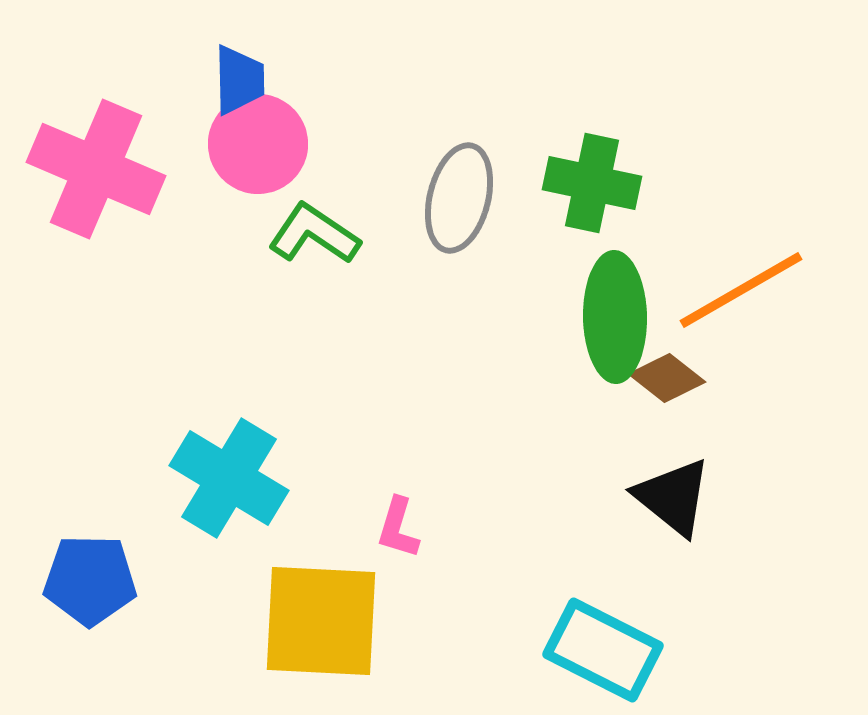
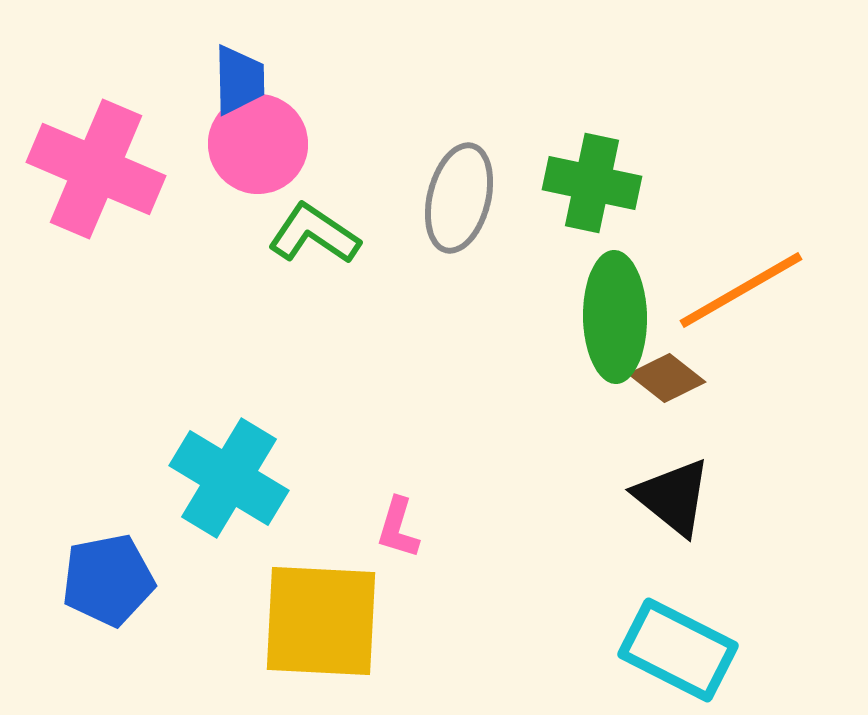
blue pentagon: moved 18 px right; rotated 12 degrees counterclockwise
cyan rectangle: moved 75 px right
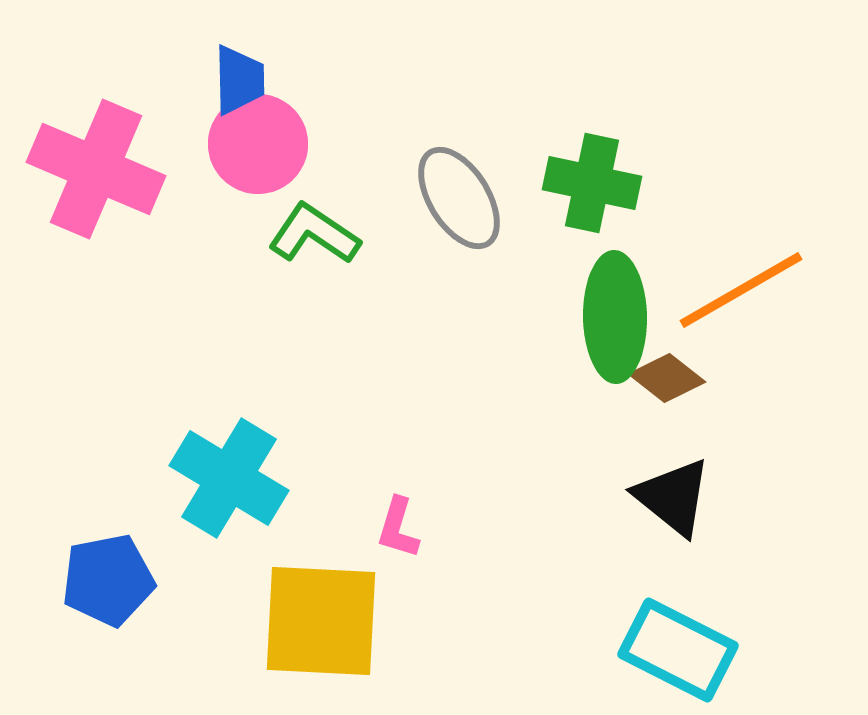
gray ellipse: rotated 46 degrees counterclockwise
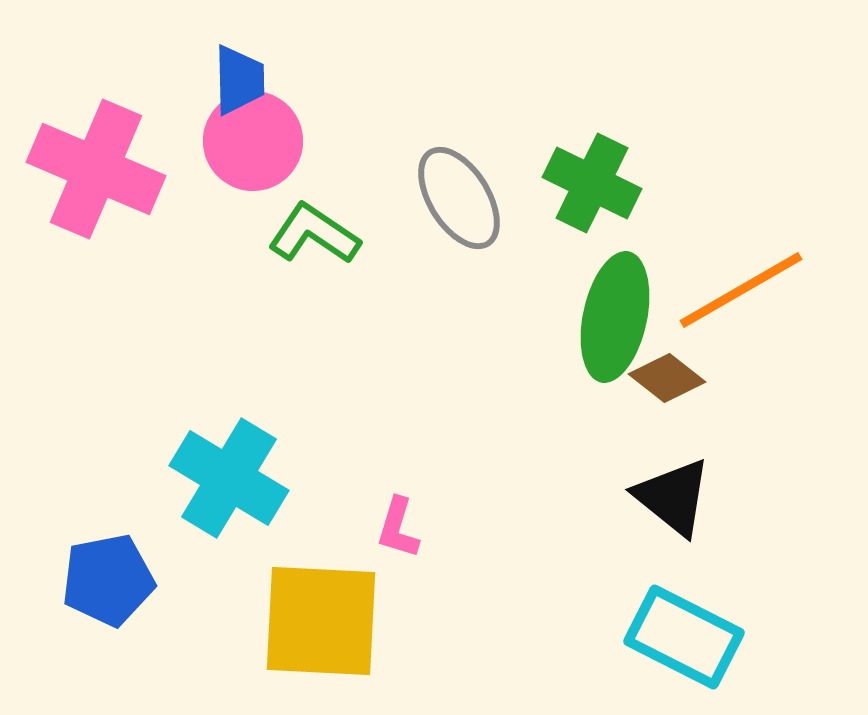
pink circle: moved 5 px left, 3 px up
green cross: rotated 14 degrees clockwise
green ellipse: rotated 13 degrees clockwise
cyan rectangle: moved 6 px right, 13 px up
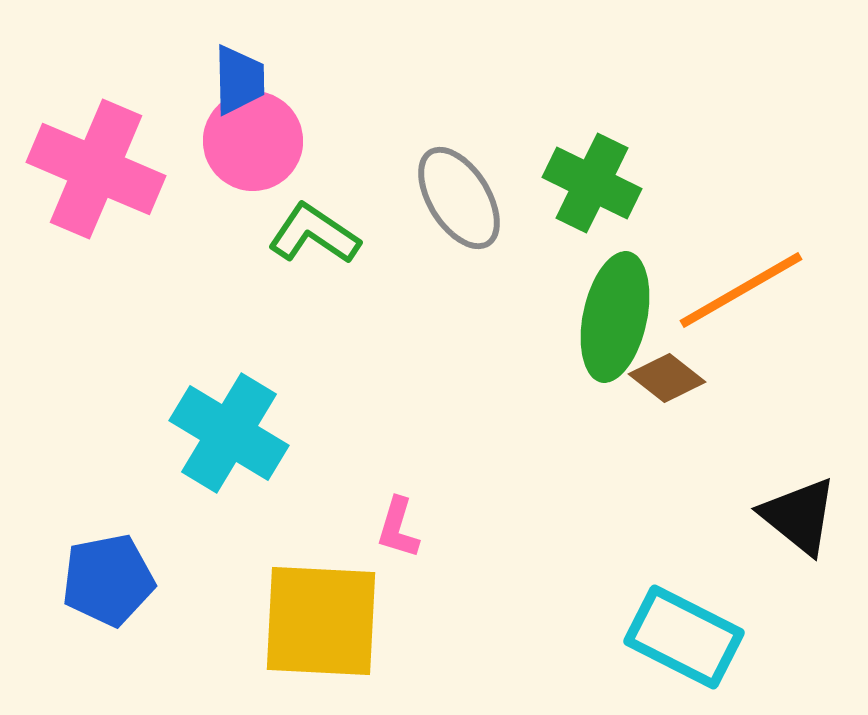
cyan cross: moved 45 px up
black triangle: moved 126 px right, 19 px down
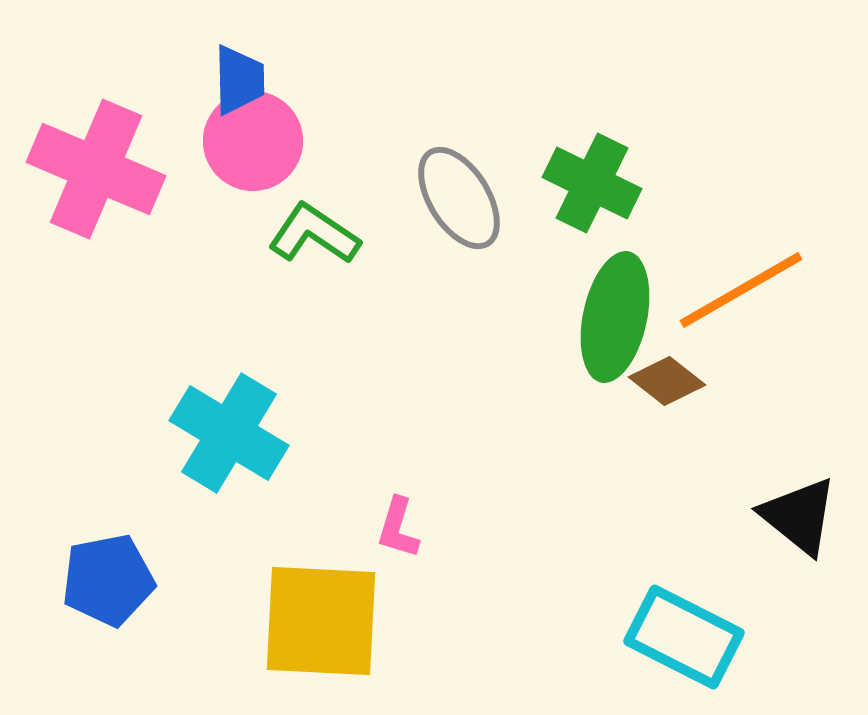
brown diamond: moved 3 px down
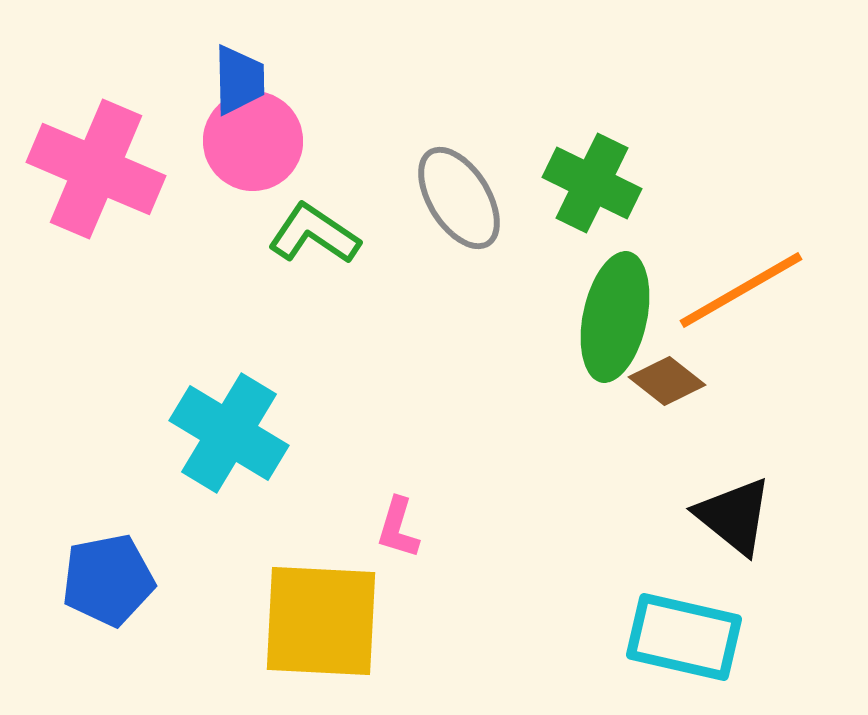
black triangle: moved 65 px left
cyan rectangle: rotated 14 degrees counterclockwise
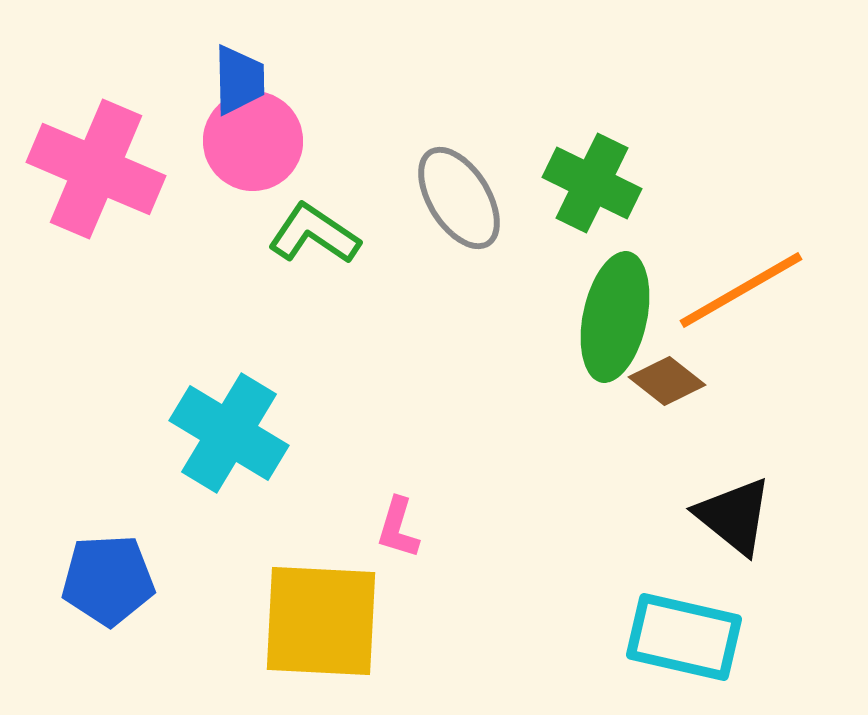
blue pentagon: rotated 8 degrees clockwise
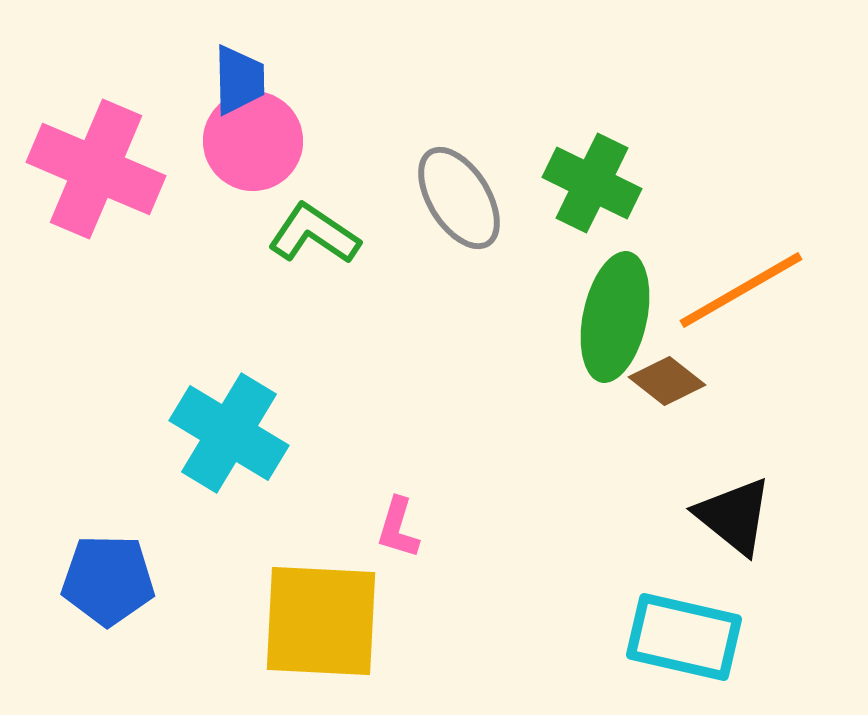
blue pentagon: rotated 4 degrees clockwise
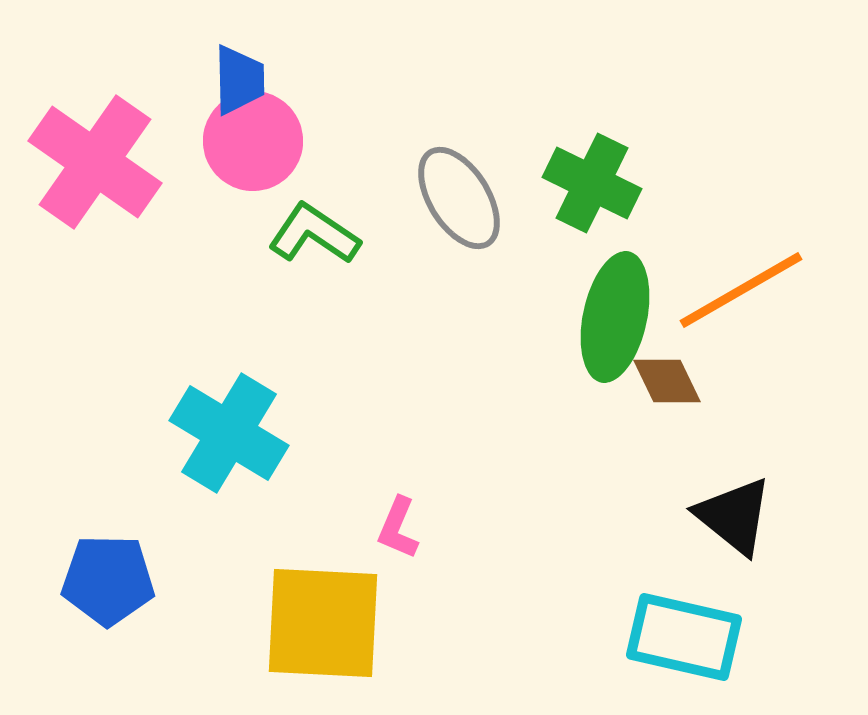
pink cross: moved 1 px left, 7 px up; rotated 12 degrees clockwise
brown diamond: rotated 26 degrees clockwise
pink L-shape: rotated 6 degrees clockwise
yellow square: moved 2 px right, 2 px down
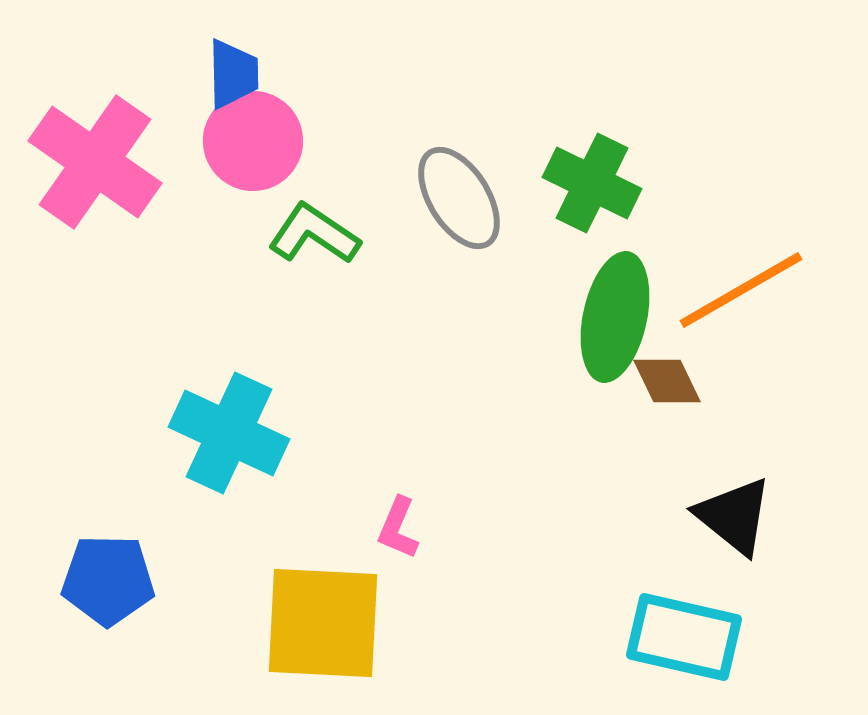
blue trapezoid: moved 6 px left, 6 px up
cyan cross: rotated 6 degrees counterclockwise
